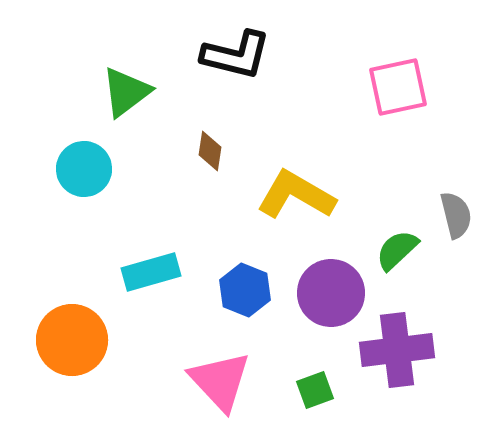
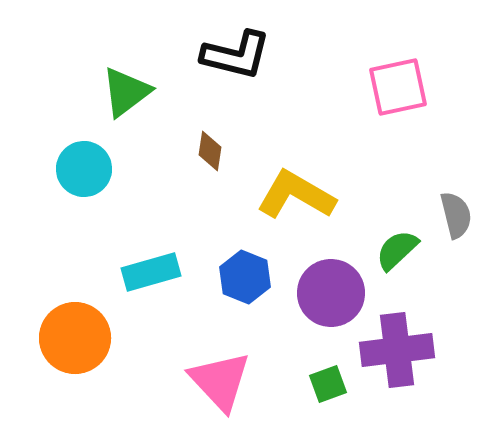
blue hexagon: moved 13 px up
orange circle: moved 3 px right, 2 px up
green square: moved 13 px right, 6 px up
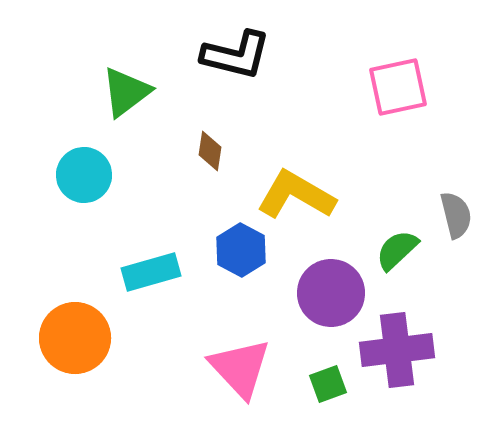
cyan circle: moved 6 px down
blue hexagon: moved 4 px left, 27 px up; rotated 6 degrees clockwise
pink triangle: moved 20 px right, 13 px up
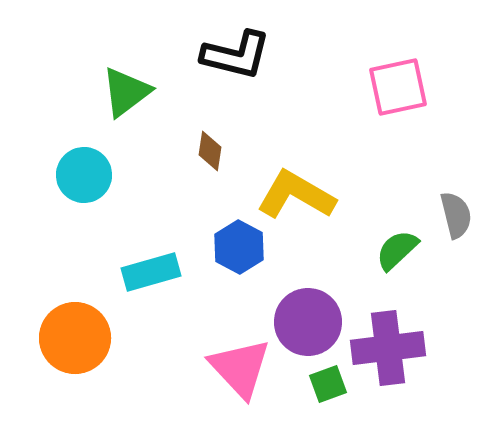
blue hexagon: moved 2 px left, 3 px up
purple circle: moved 23 px left, 29 px down
purple cross: moved 9 px left, 2 px up
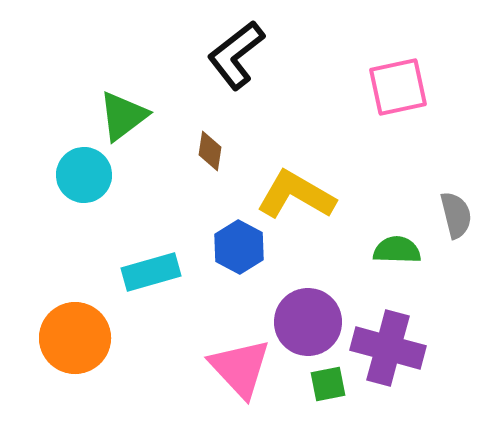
black L-shape: rotated 128 degrees clockwise
green triangle: moved 3 px left, 24 px down
green semicircle: rotated 45 degrees clockwise
purple cross: rotated 22 degrees clockwise
green square: rotated 9 degrees clockwise
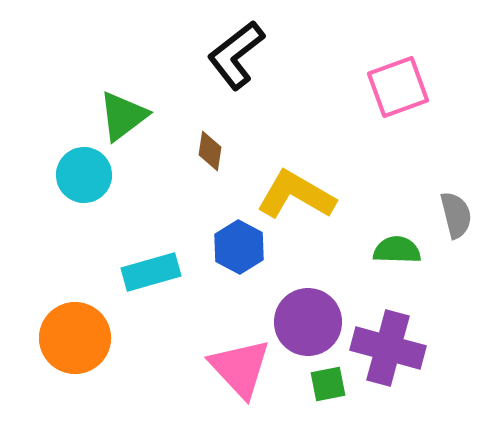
pink square: rotated 8 degrees counterclockwise
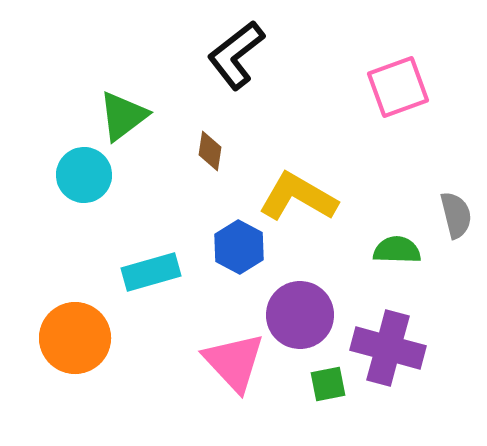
yellow L-shape: moved 2 px right, 2 px down
purple circle: moved 8 px left, 7 px up
pink triangle: moved 6 px left, 6 px up
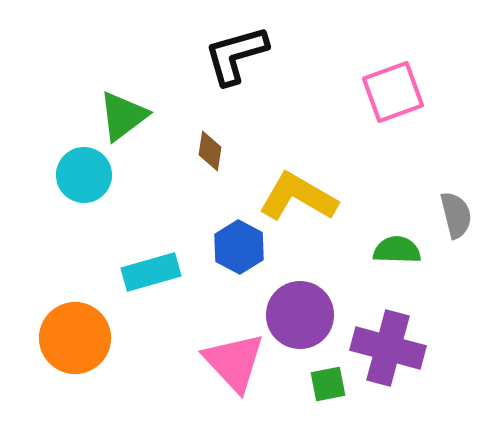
black L-shape: rotated 22 degrees clockwise
pink square: moved 5 px left, 5 px down
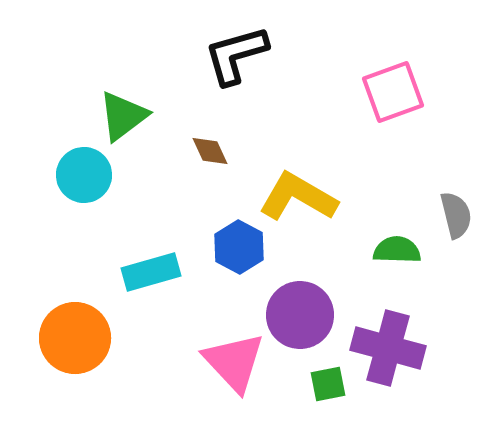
brown diamond: rotated 33 degrees counterclockwise
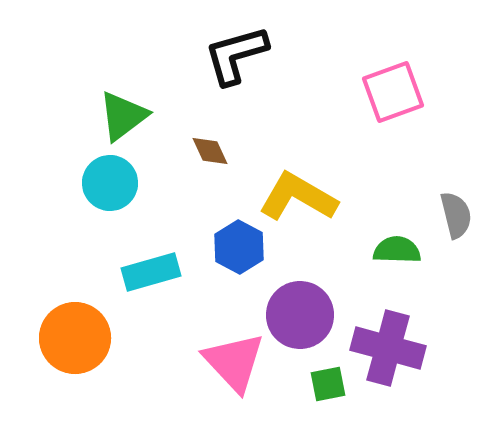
cyan circle: moved 26 px right, 8 px down
